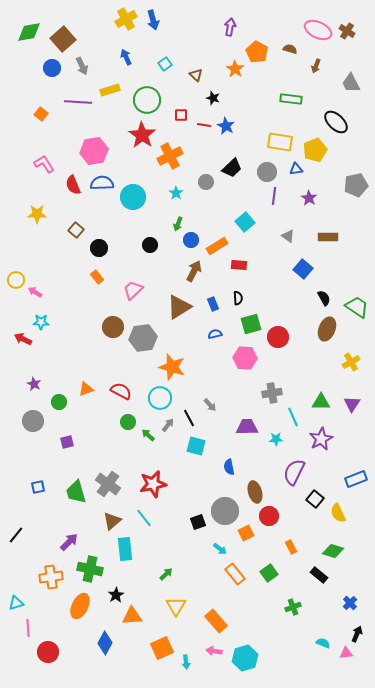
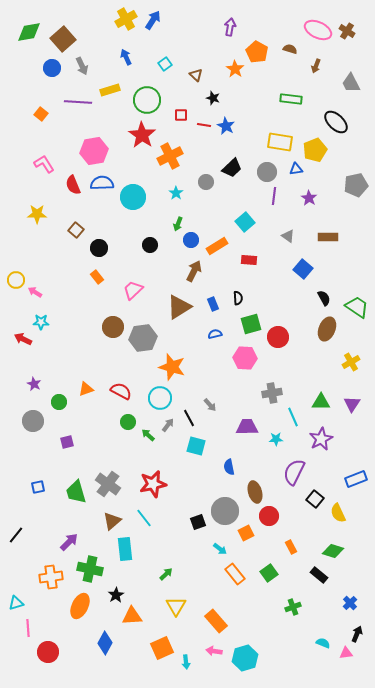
blue arrow at (153, 20): rotated 132 degrees counterclockwise
red rectangle at (239, 265): moved 10 px right, 5 px up
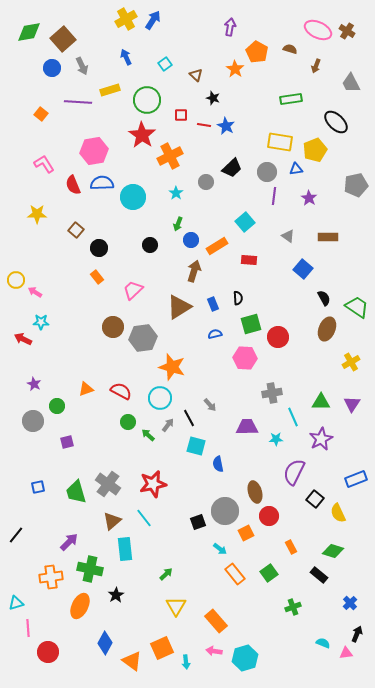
green rectangle at (291, 99): rotated 15 degrees counterclockwise
brown arrow at (194, 271): rotated 10 degrees counterclockwise
green circle at (59, 402): moved 2 px left, 4 px down
blue semicircle at (229, 467): moved 11 px left, 3 px up
orange triangle at (132, 616): moved 45 px down; rotated 40 degrees clockwise
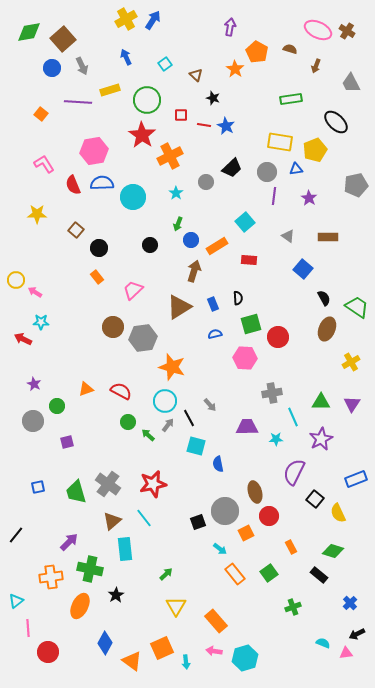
cyan circle at (160, 398): moved 5 px right, 3 px down
cyan triangle at (16, 603): moved 2 px up; rotated 21 degrees counterclockwise
black arrow at (357, 634): rotated 140 degrees counterclockwise
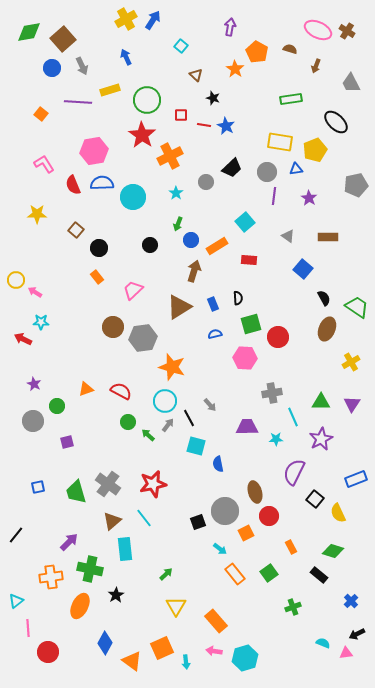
cyan square at (165, 64): moved 16 px right, 18 px up; rotated 16 degrees counterclockwise
blue cross at (350, 603): moved 1 px right, 2 px up
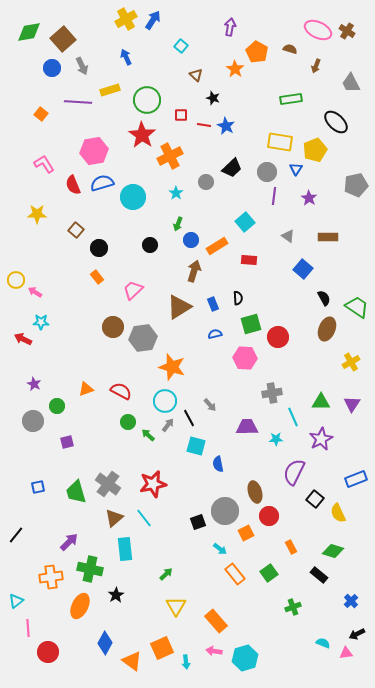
blue triangle at (296, 169): rotated 48 degrees counterclockwise
blue semicircle at (102, 183): rotated 15 degrees counterclockwise
brown triangle at (112, 521): moved 2 px right, 3 px up
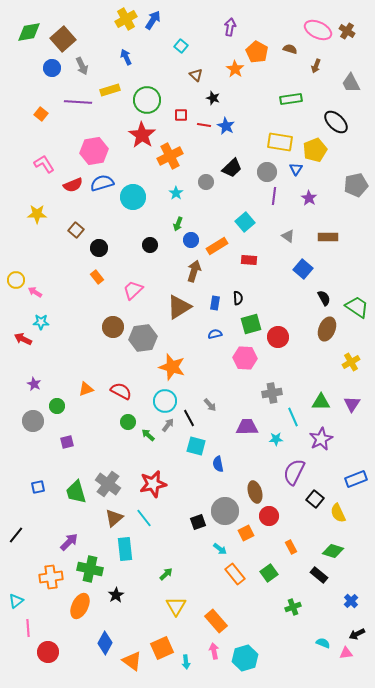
red semicircle at (73, 185): rotated 90 degrees counterclockwise
blue rectangle at (213, 304): moved 2 px right, 1 px up; rotated 32 degrees clockwise
pink arrow at (214, 651): rotated 70 degrees clockwise
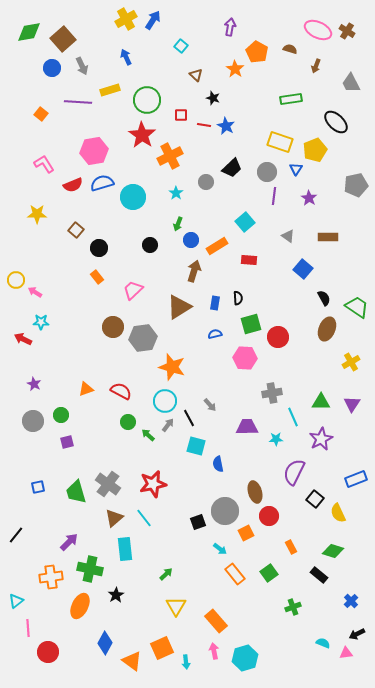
yellow rectangle at (280, 142): rotated 10 degrees clockwise
green circle at (57, 406): moved 4 px right, 9 px down
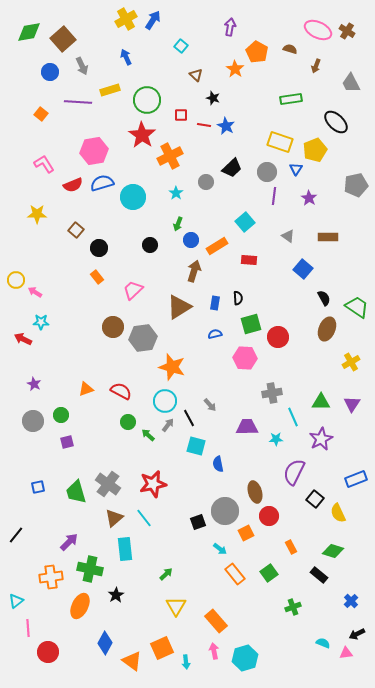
blue circle at (52, 68): moved 2 px left, 4 px down
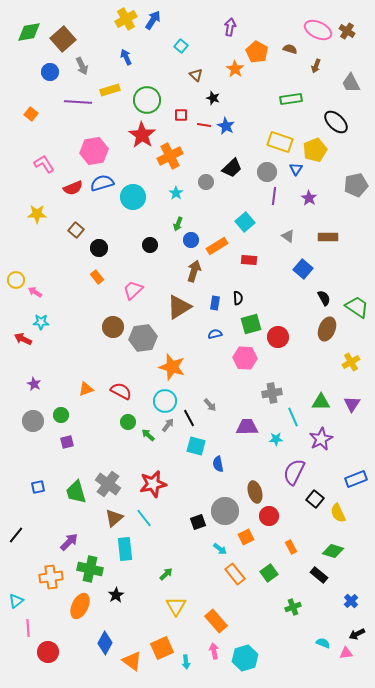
orange square at (41, 114): moved 10 px left
red semicircle at (73, 185): moved 3 px down
orange square at (246, 533): moved 4 px down
